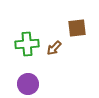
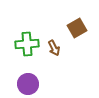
brown square: rotated 24 degrees counterclockwise
brown arrow: rotated 70 degrees counterclockwise
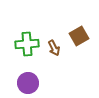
brown square: moved 2 px right, 8 px down
purple circle: moved 1 px up
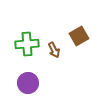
brown arrow: moved 2 px down
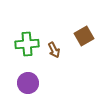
brown square: moved 5 px right
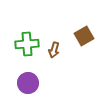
brown arrow: rotated 42 degrees clockwise
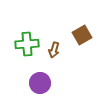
brown square: moved 2 px left, 1 px up
purple circle: moved 12 px right
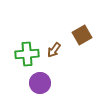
green cross: moved 10 px down
brown arrow: rotated 21 degrees clockwise
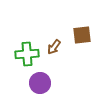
brown square: rotated 24 degrees clockwise
brown arrow: moved 3 px up
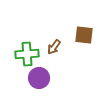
brown square: moved 2 px right; rotated 12 degrees clockwise
purple circle: moved 1 px left, 5 px up
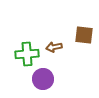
brown arrow: rotated 42 degrees clockwise
purple circle: moved 4 px right, 1 px down
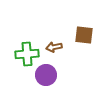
purple circle: moved 3 px right, 4 px up
